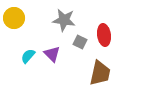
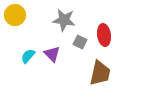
yellow circle: moved 1 px right, 3 px up
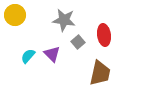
gray square: moved 2 px left; rotated 24 degrees clockwise
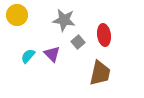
yellow circle: moved 2 px right
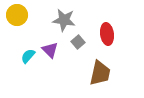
red ellipse: moved 3 px right, 1 px up
purple triangle: moved 2 px left, 4 px up
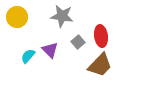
yellow circle: moved 2 px down
gray star: moved 2 px left, 4 px up
red ellipse: moved 6 px left, 2 px down
brown trapezoid: moved 8 px up; rotated 32 degrees clockwise
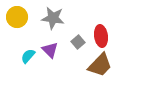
gray star: moved 9 px left, 2 px down
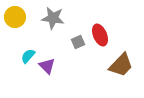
yellow circle: moved 2 px left
red ellipse: moved 1 px left, 1 px up; rotated 15 degrees counterclockwise
gray square: rotated 16 degrees clockwise
purple triangle: moved 3 px left, 16 px down
brown trapezoid: moved 21 px right
